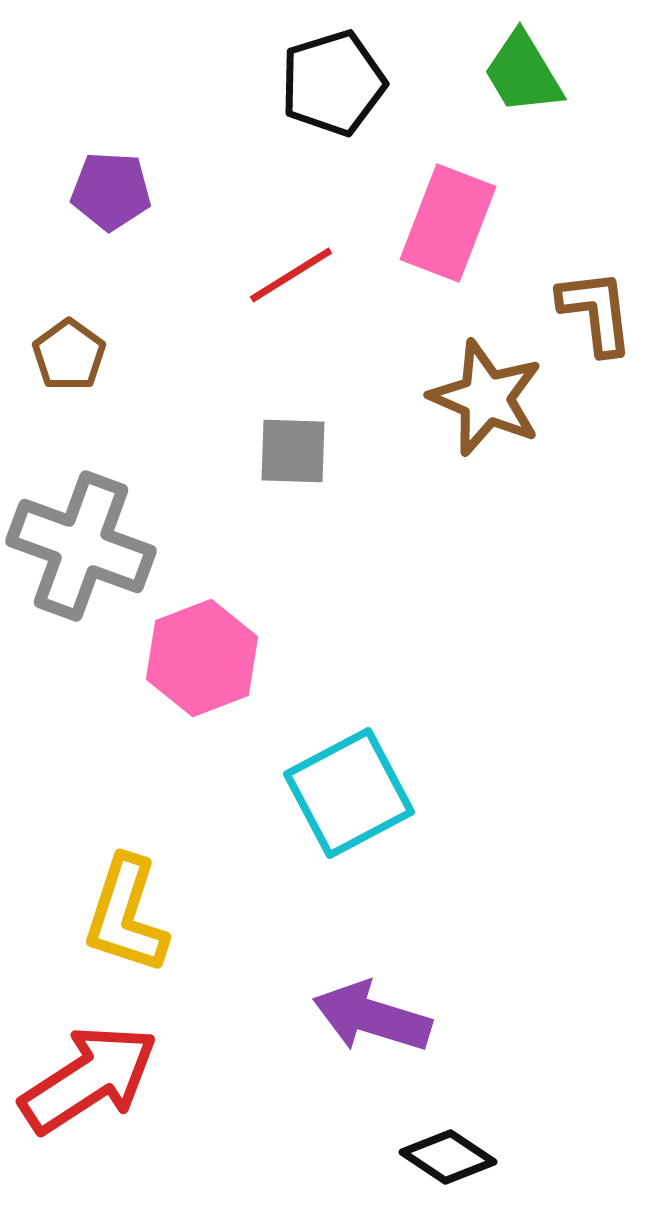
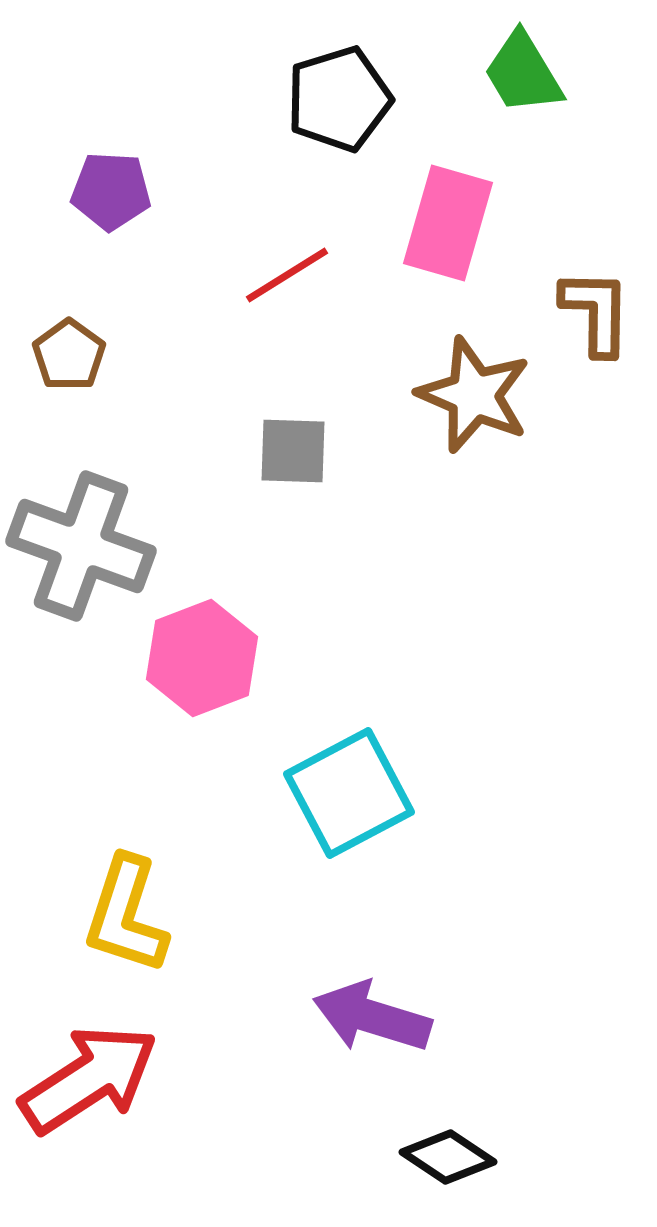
black pentagon: moved 6 px right, 16 px down
pink rectangle: rotated 5 degrees counterclockwise
red line: moved 4 px left
brown L-shape: rotated 8 degrees clockwise
brown star: moved 12 px left, 3 px up
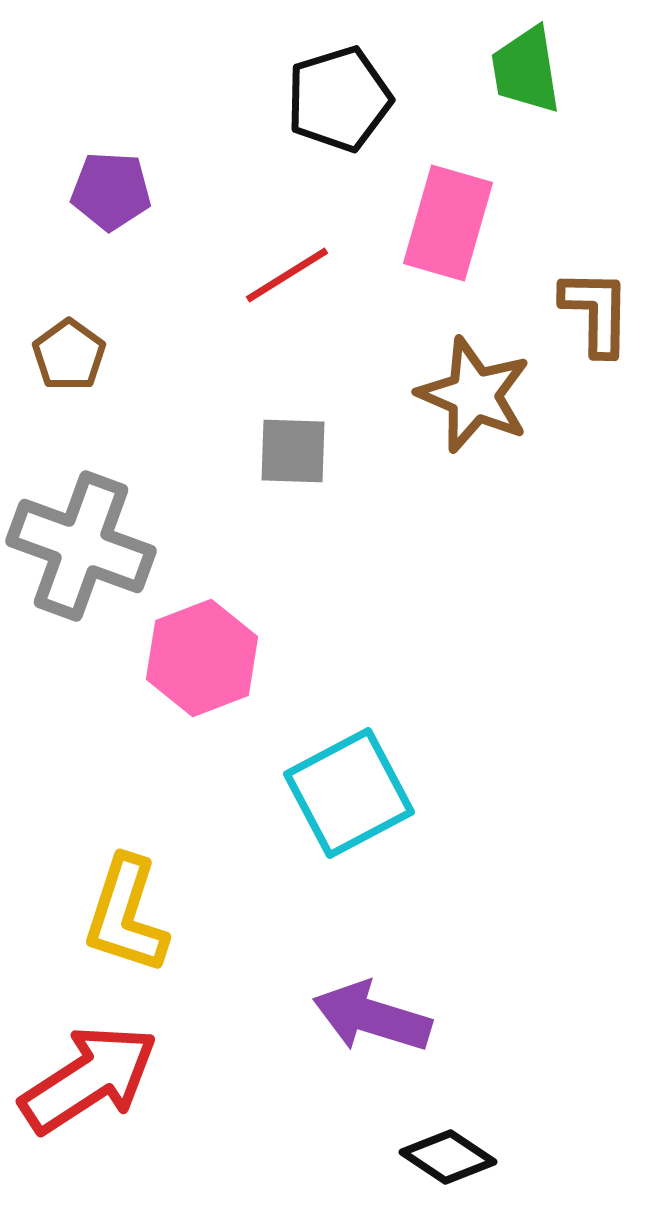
green trapezoid: moved 3 px right, 3 px up; rotated 22 degrees clockwise
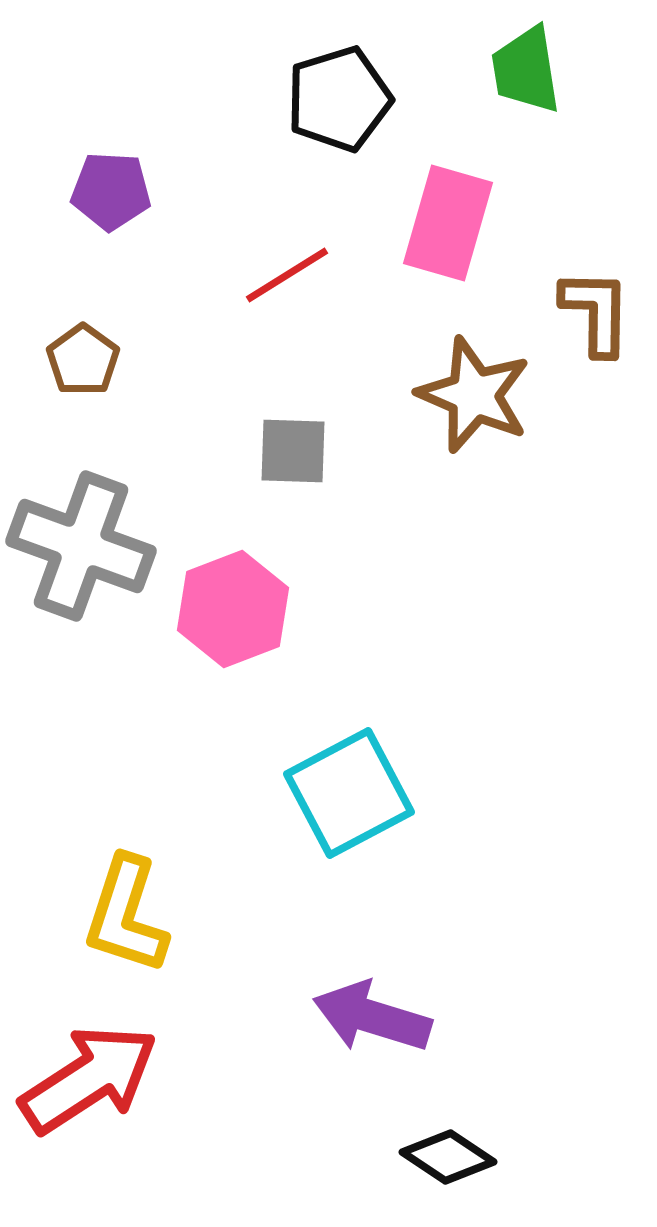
brown pentagon: moved 14 px right, 5 px down
pink hexagon: moved 31 px right, 49 px up
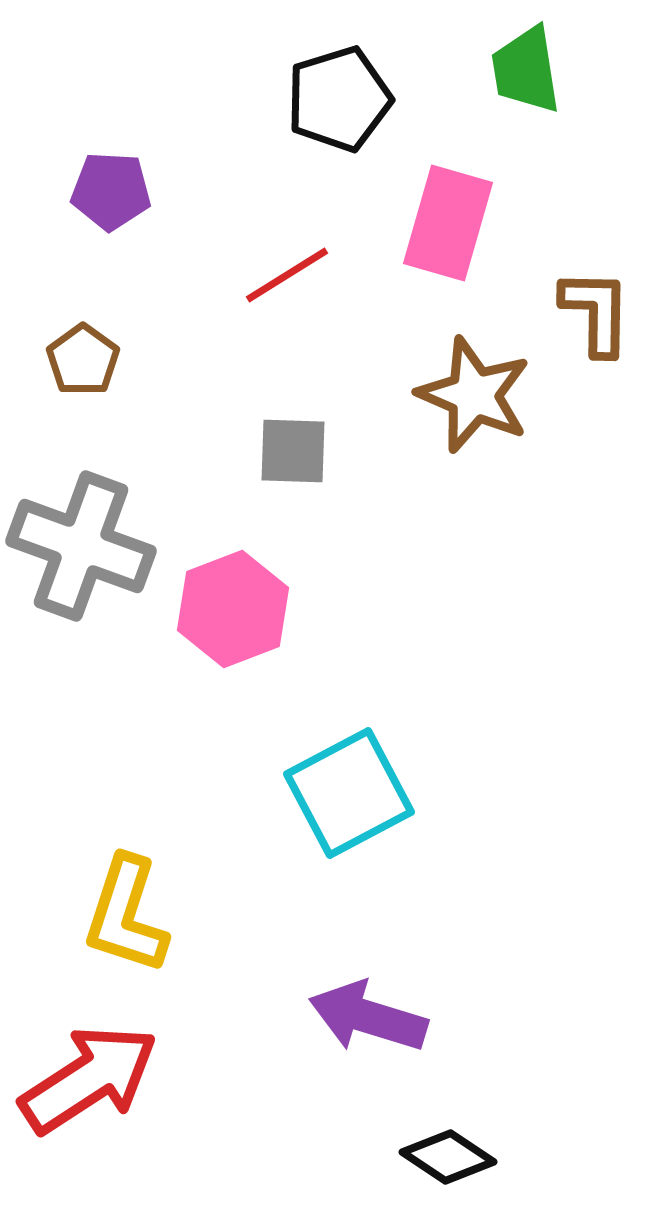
purple arrow: moved 4 px left
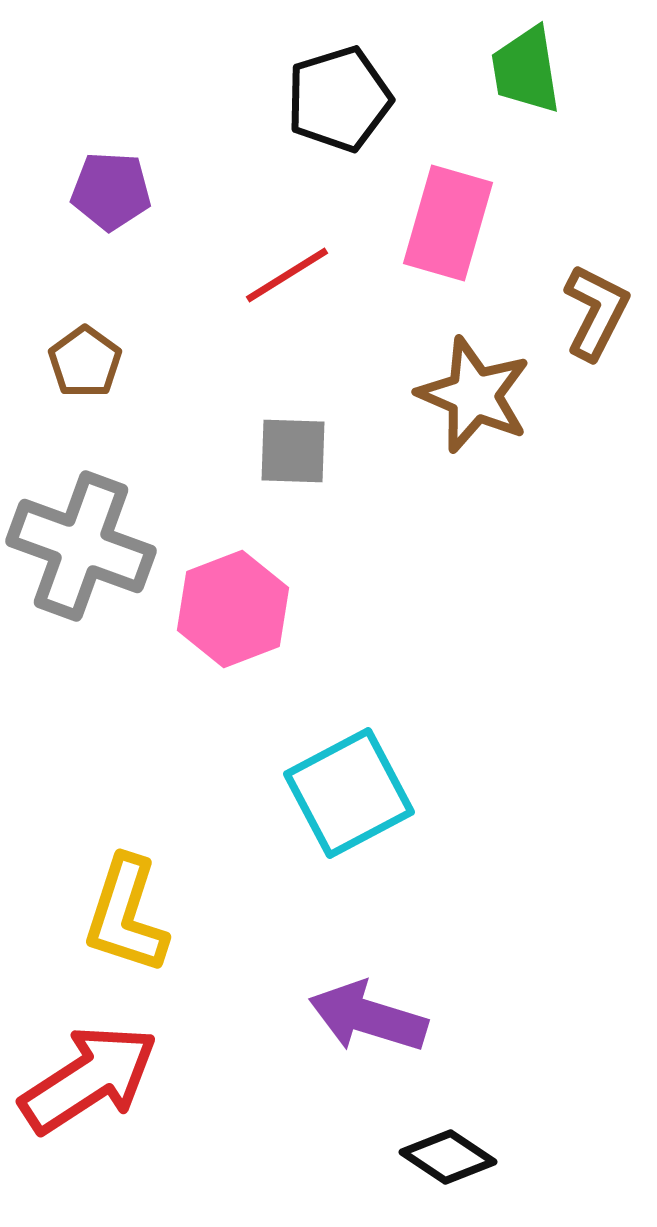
brown L-shape: rotated 26 degrees clockwise
brown pentagon: moved 2 px right, 2 px down
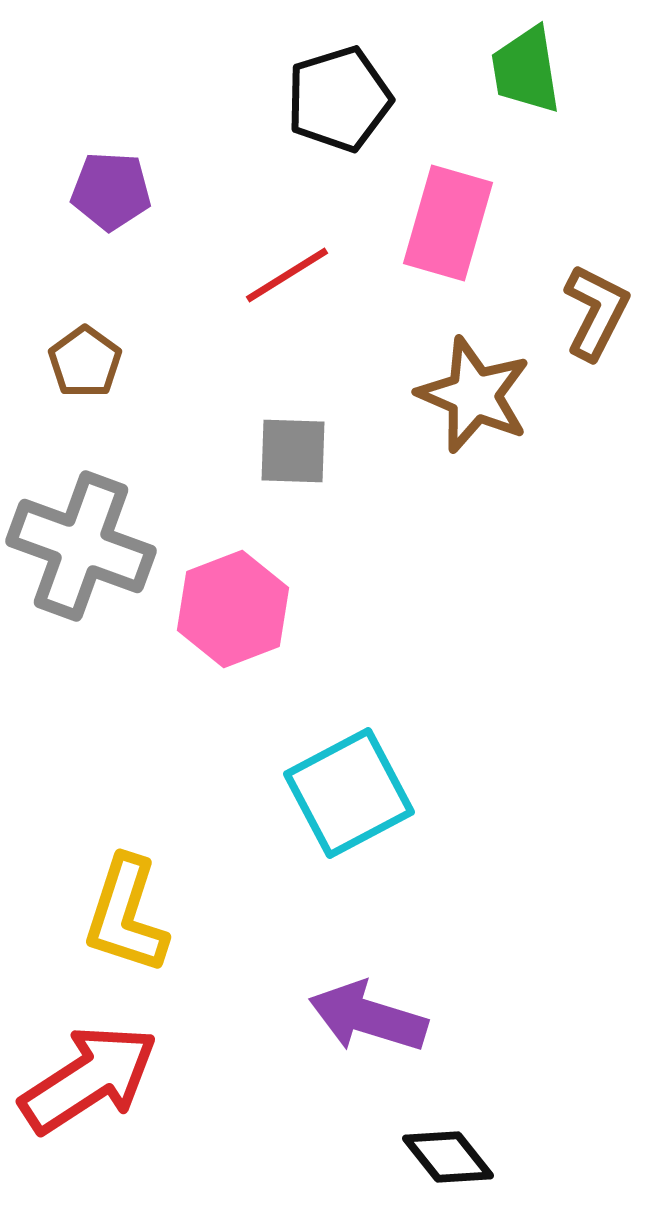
black diamond: rotated 18 degrees clockwise
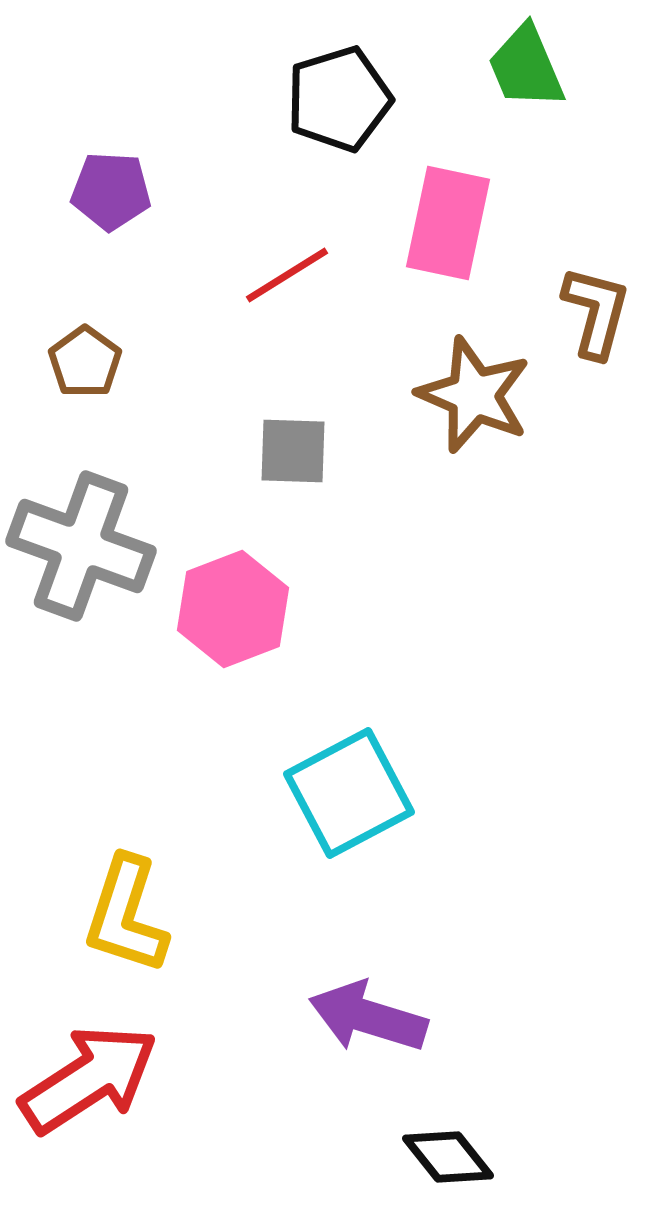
green trapezoid: moved 3 px up; rotated 14 degrees counterclockwise
pink rectangle: rotated 4 degrees counterclockwise
brown L-shape: rotated 12 degrees counterclockwise
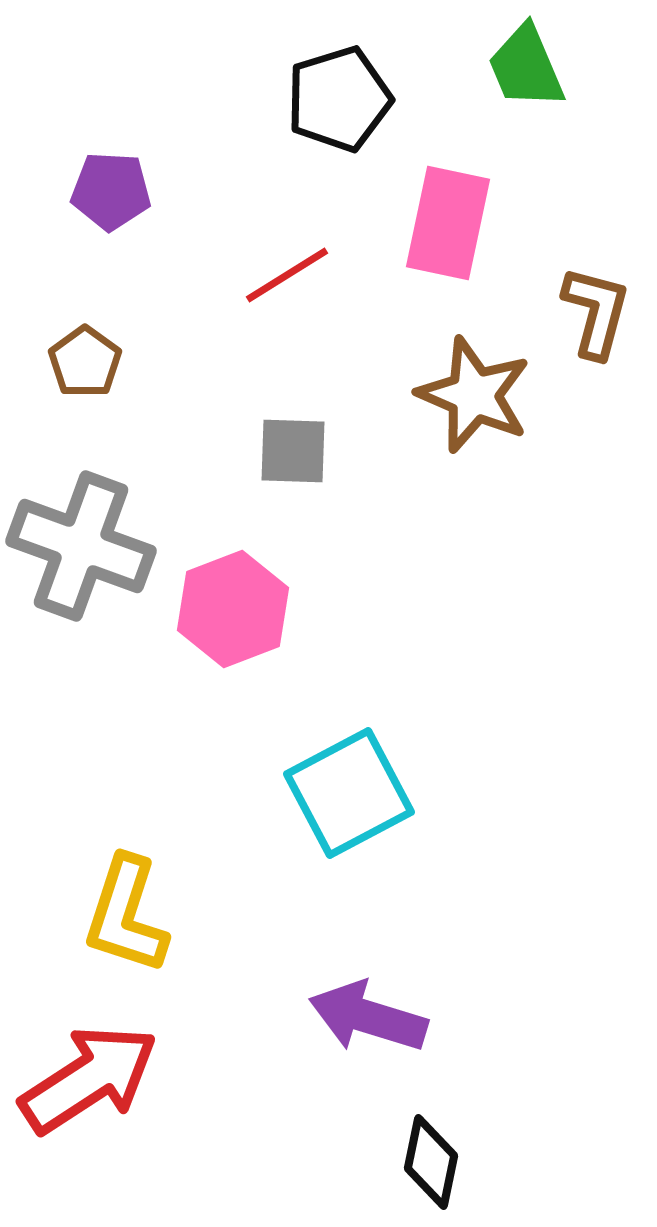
black diamond: moved 17 px left, 5 px down; rotated 50 degrees clockwise
